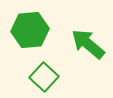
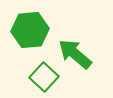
green arrow: moved 13 px left, 10 px down
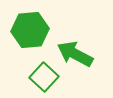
green arrow: rotated 12 degrees counterclockwise
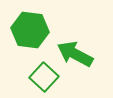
green hexagon: rotated 12 degrees clockwise
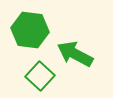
green square: moved 4 px left, 1 px up
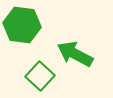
green hexagon: moved 8 px left, 5 px up
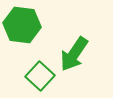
green arrow: moved 1 px left; rotated 84 degrees counterclockwise
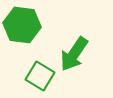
green square: rotated 12 degrees counterclockwise
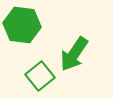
green square: rotated 20 degrees clockwise
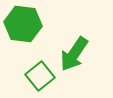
green hexagon: moved 1 px right, 1 px up
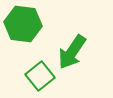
green arrow: moved 2 px left, 2 px up
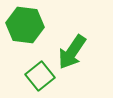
green hexagon: moved 2 px right, 1 px down
